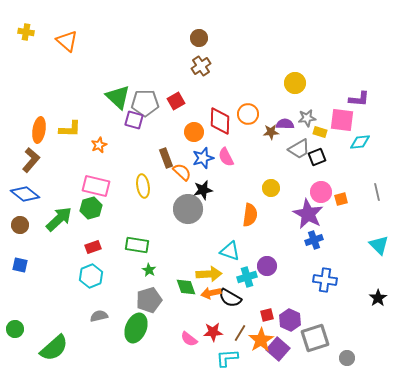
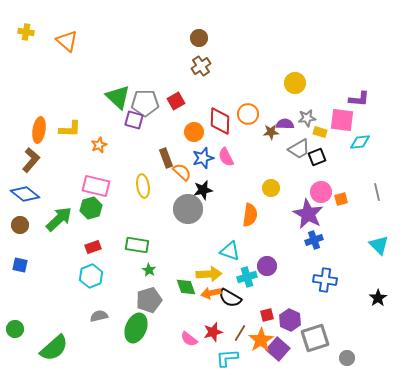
red star at (213, 332): rotated 12 degrees counterclockwise
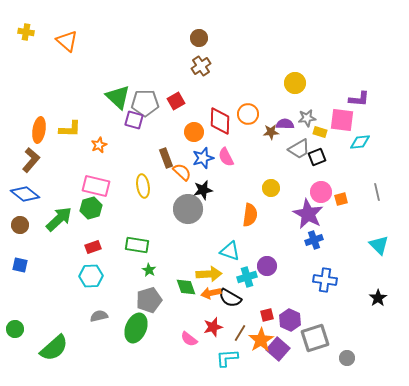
cyan hexagon at (91, 276): rotated 20 degrees clockwise
red star at (213, 332): moved 5 px up
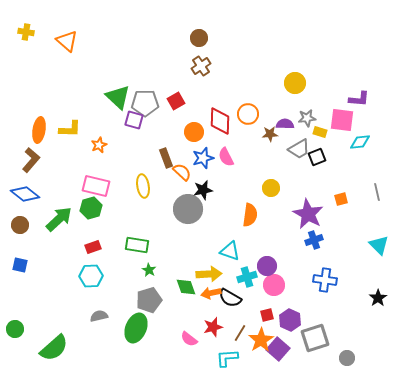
brown star at (271, 132): moved 1 px left, 2 px down
pink circle at (321, 192): moved 47 px left, 93 px down
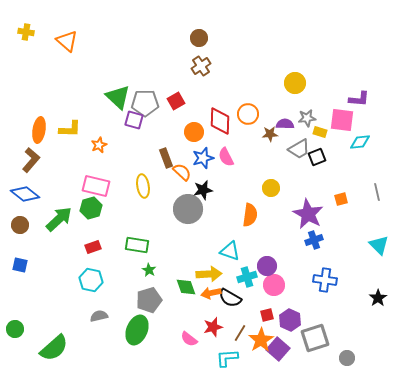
cyan hexagon at (91, 276): moved 4 px down; rotated 15 degrees clockwise
green ellipse at (136, 328): moved 1 px right, 2 px down
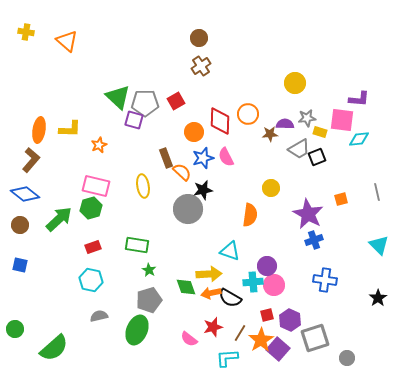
cyan diamond at (360, 142): moved 1 px left, 3 px up
cyan cross at (247, 277): moved 6 px right, 5 px down; rotated 12 degrees clockwise
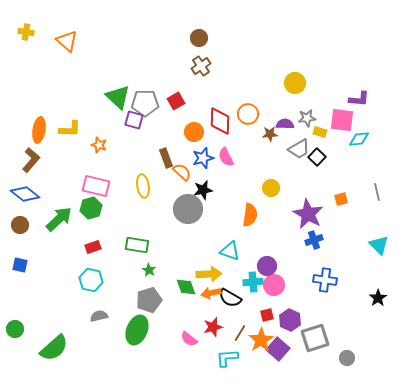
orange star at (99, 145): rotated 28 degrees counterclockwise
black square at (317, 157): rotated 24 degrees counterclockwise
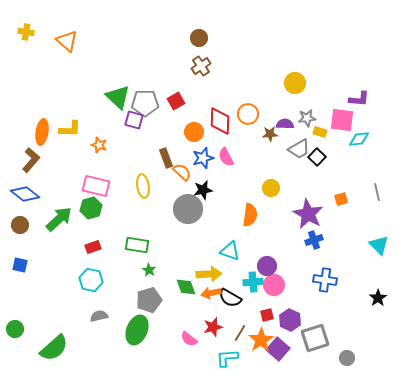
orange ellipse at (39, 130): moved 3 px right, 2 px down
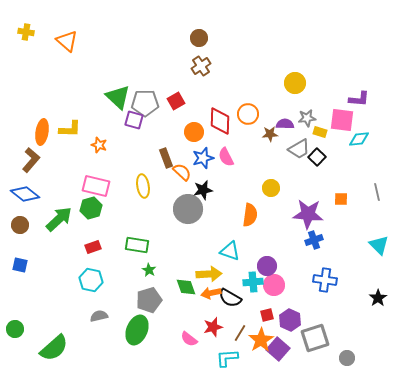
orange square at (341, 199): rotated 16 degrees clockwise
purple star at (308, 214): rotated 24 degrees counterclockwise
